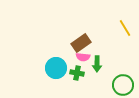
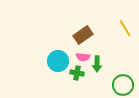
brown rectangle: moved 2 px right, 8 px up
cyan circle: moved 2 px right, 7 px up
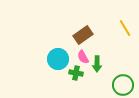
pink semicircle: rotated 56 degrees clockwise
cyan circle: moved 2 px up
green cross: moved 1 px left
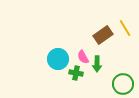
brown rectangle: moved 20 px right
green circle: moved 1 px up
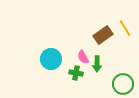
cyan circle: moved 7 px left
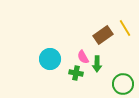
cyan circle: moved 1 px left
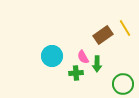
cyan circle: moved 2 px right, 3 px up
green cross: rotated 16 degrees counterclockwise
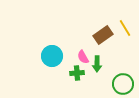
green cross: moved 1 px right
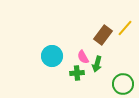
yellow line: rotated 72 degrees clockwise
brown rectangle: rotated 18 degrees counterclockwise
green arrow: rotated 14 degrees clockwise
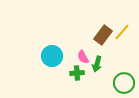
yellow line: moved 3 px left, 4 px down
green circle: moved 1 px right, 1 px up
